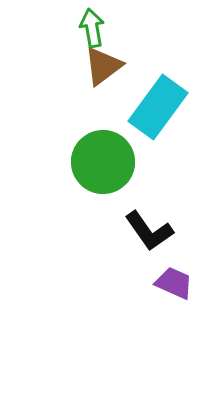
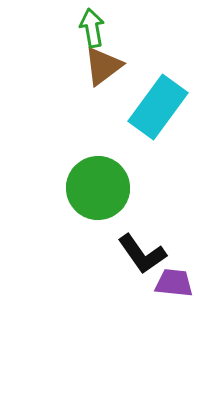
green circle: moved 5 px left, 26 px down
black L-shape: moved 7 px left, 23 px down
purple trapezoid: rotated 18 degrees counterclockwise
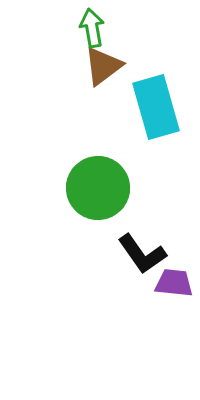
cyan rectangle: moved 2 px left; rotated 52 degrees counterclockwise
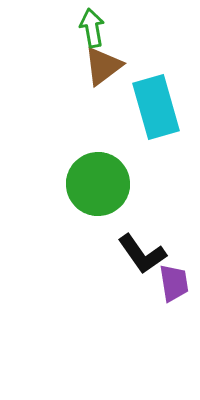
green circle: moved 4 px up
purple trapezoid: rotated 75 degrees clockwise
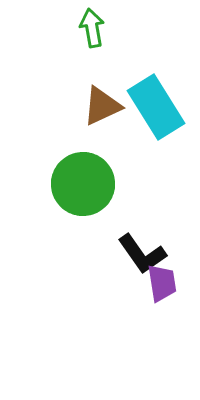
brown triangle: moved 1 px left, 40 px down; rotated 12 degrees clockwise
cyan rectangle: rotated 16 degrees counterclockwise
green circle: moved 15 px left
purple trapezoid: moved 12 px left
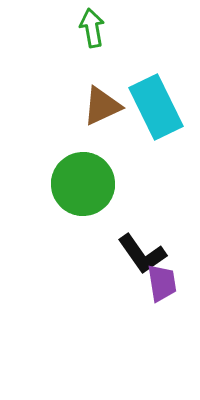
cyan rectangle: rotated 6 degrees clockwise
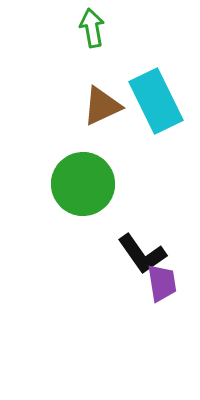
cyan rectangle: moved 6 px up
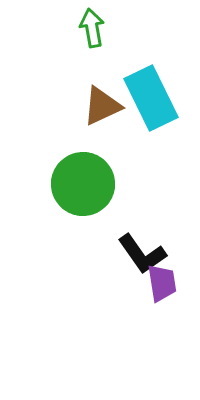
cyan rectangle: moved 5 px left, 3 px up
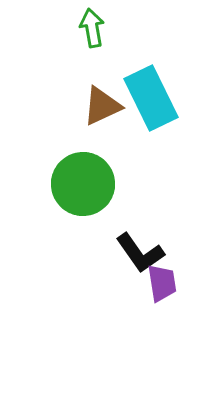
black L-shape: moved 2 px left, 1 px up
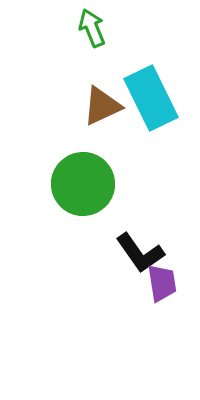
green arrow: rotated 12 degrees counterclockwise
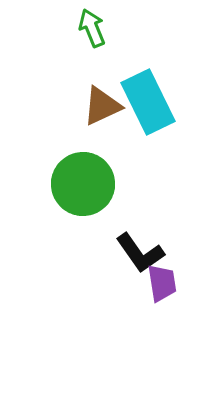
cyan rectangle: moved 3 px left, 4 px down
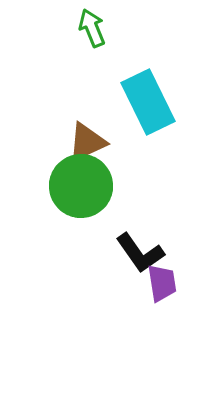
brown triangle: moved 15 px left, 36 px down
green circle: moved 2 px left, 2 px down
